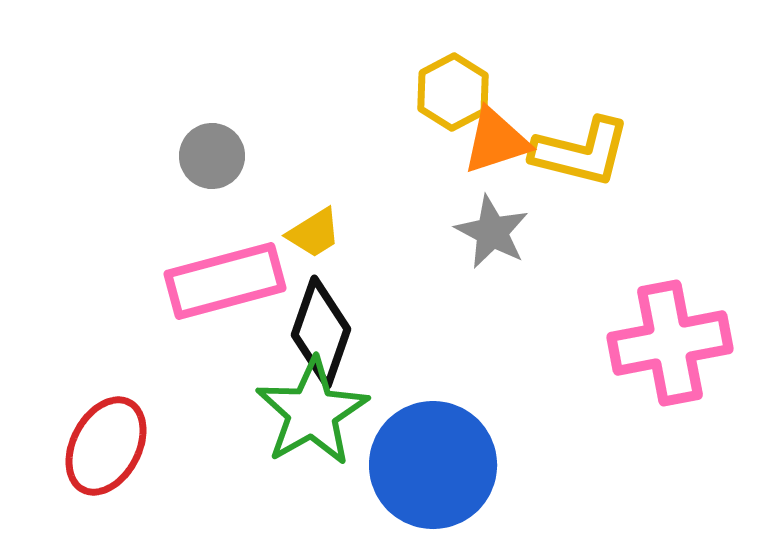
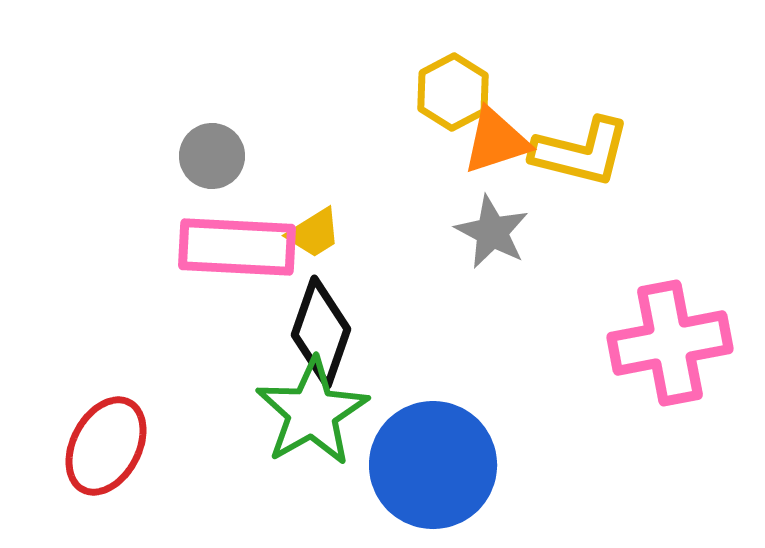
pink rectangle: moved 12 px right, 34 px up; rotated 18 degrees clockwise
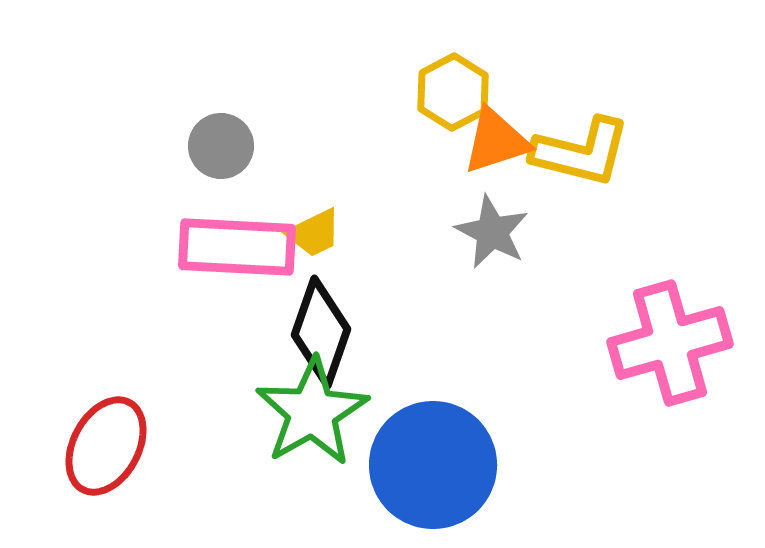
gray circle: moved 9 px right, 10 px up
yellow trapezoid: rotated 6 degrees clockwise
pink cross: rotated 5 degrees counterclockwise
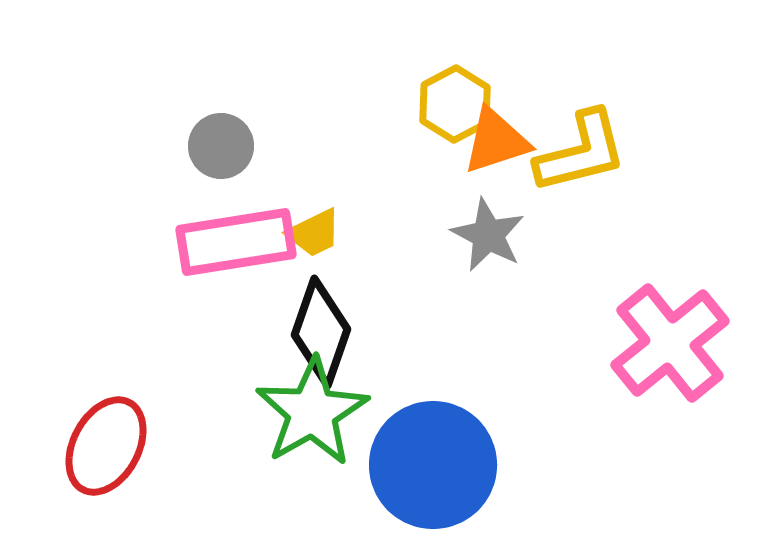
yellow hexagon: moved 2 px right, 12 px down
yellow L-shape: rotated 28 degrees counterclockwise
gray star: moved 4 px left, 3 px down
pink rectangle: moved 1 px left, 5 px up; rotated 12 degrees counterclockwise
pink cross: rotated 23 degrees counterclockwise
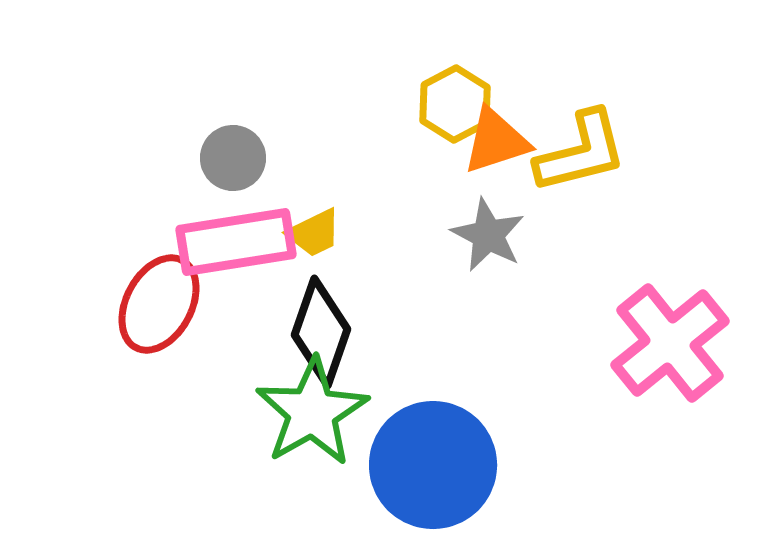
gray circle: moved 12 px right, 12 px down
red ellipse: moved 53 px right, 142 px up
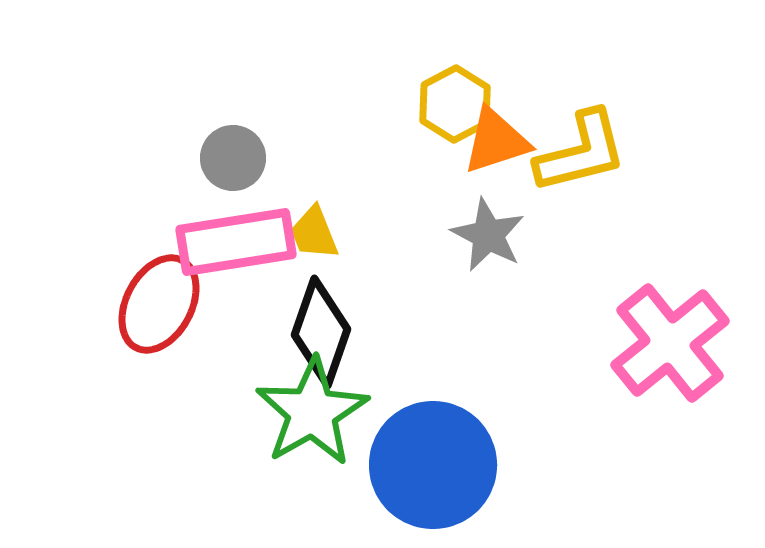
yellow trapezoid: rotated 94 degrees clockwise
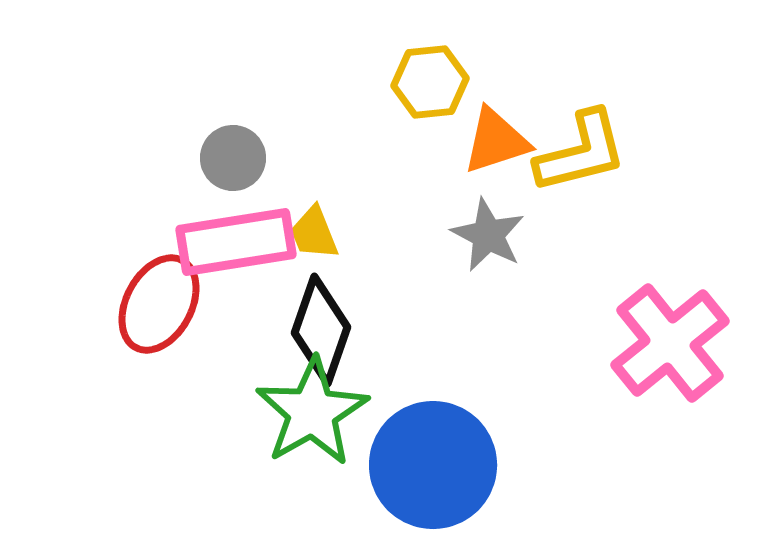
yellow hexagon: moved 25 px left, 22 px up; rotated 22 degrees clockwise
black diamond: moved 2 px up
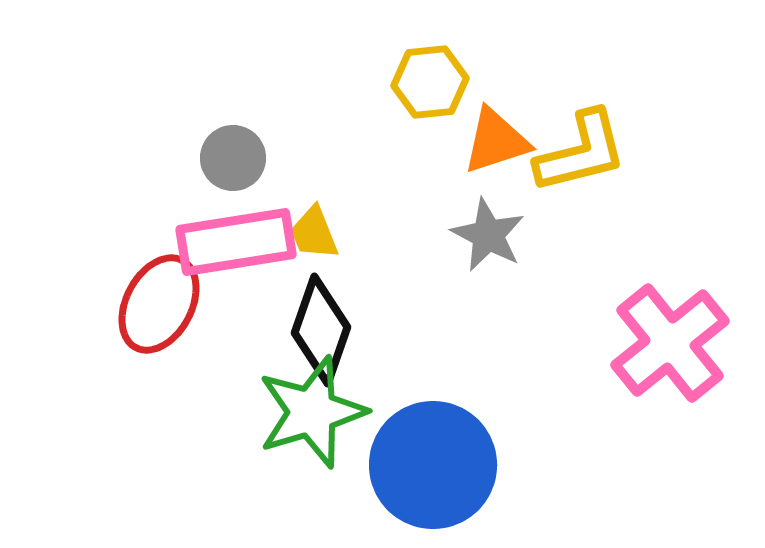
green star: rotated 13 degrees clockwise
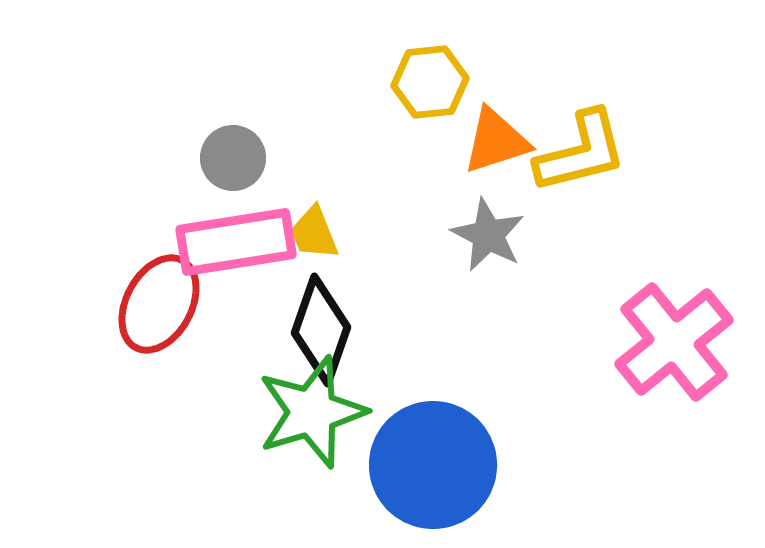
pink cross: moved 4 px right, 1 px up
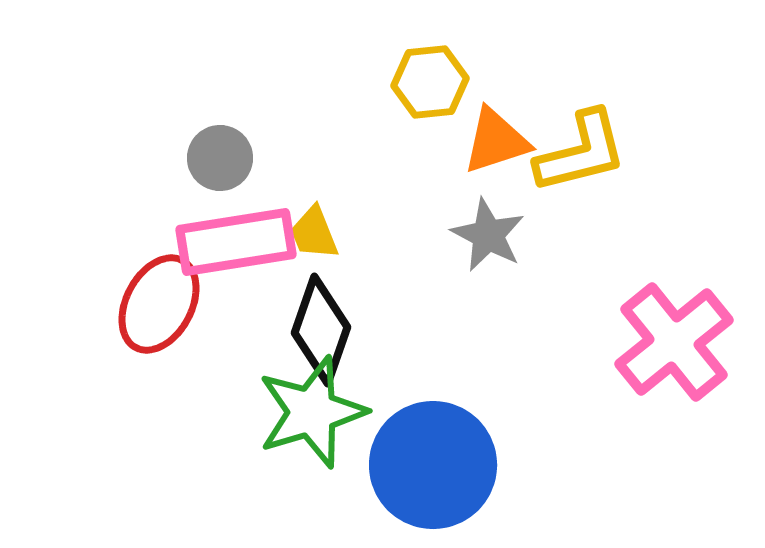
gray circle: moved 13 px left
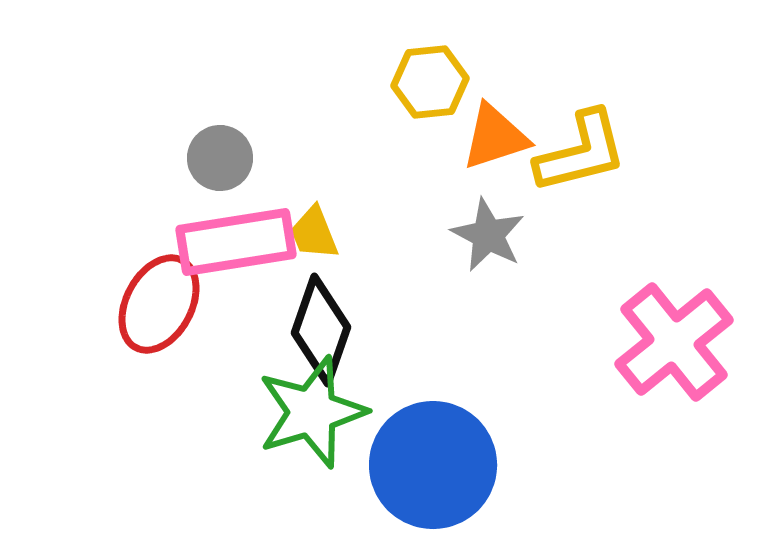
orange triangle: moved 1 px left, 4 px up
